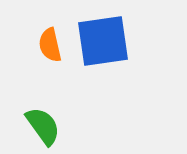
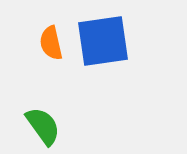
orange semicircle: moved 1 px right, 2 px up
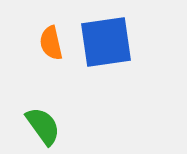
blue square: moved 3 px right, 1 px down
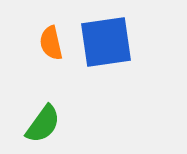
green semicircle: moved 2 px up; rotated 72 degrees clockwise
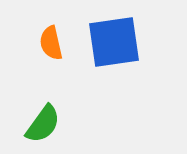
blue square: moved 8 px right
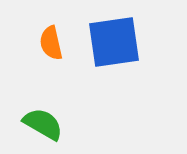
green semicircle: rotated 96 degrees counterclockwise
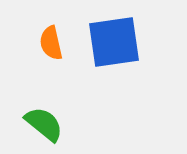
green semicircle: moved 1 px right; rotated 9 degrees clockwise
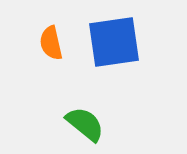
green semicircle: moved 41 px right
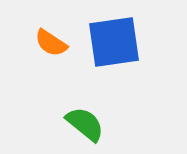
orange semicircle: rotated 44 degrees counterclockwise
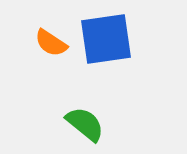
blue square: moved 8 px left, 3 px up
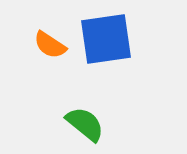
orange semicircle: moved 1 px left, 2 px down
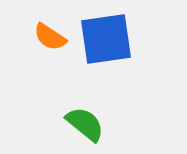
orange semicircle: moved 8 px up
